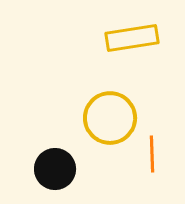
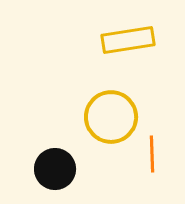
yellow rectangle: moved 4 px left, 2 px down
yellow circle: moved 1 px right, 1 px up
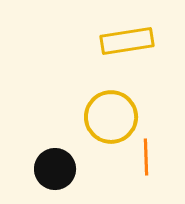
yellow rectangle: moved 1 px left, 1 px down
orange line: moved 6 px left, 3 px down
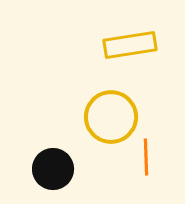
yellow rectangle: moved 3 px right, 4 px down
black circle: moved 2 px left
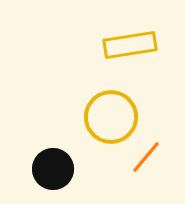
orange line: rotated 42 degrees clockwise
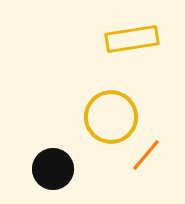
yellow rectangle: moved 2 px right, 6 px up
orange line: moved 2 px up
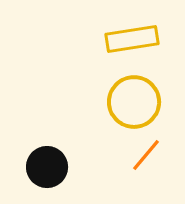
yellow circle: moved 23 px right, 15 px up
black circle: moved 6 px left, 2 px up
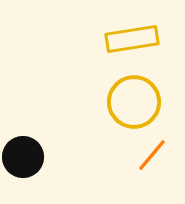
orange line: moved 6 px right
black circle: moved 24 px left, 10 px up
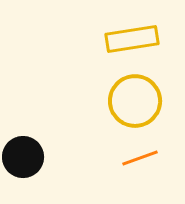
yellow circle: moved 1 px right, 1 px up
orange line: moved 12 px left, 3 px down; rotated 30 degrees clockwise
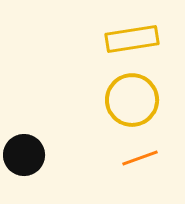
yellow circle: moved 3 px left, 1 px up
black circle: moved 1 px right, 2 px up
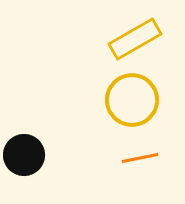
yellow rectangle: moved 3 px right; rotated 21 degrees counterclockwise
orange line: rotated 9 degrees clockwise
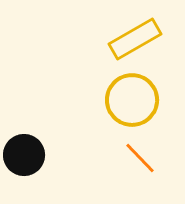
orange line: rotated 57 degrees clockwise
